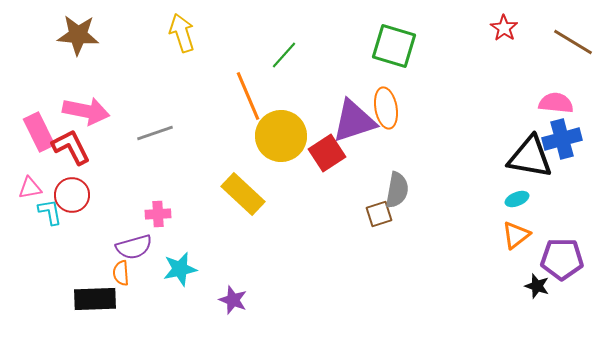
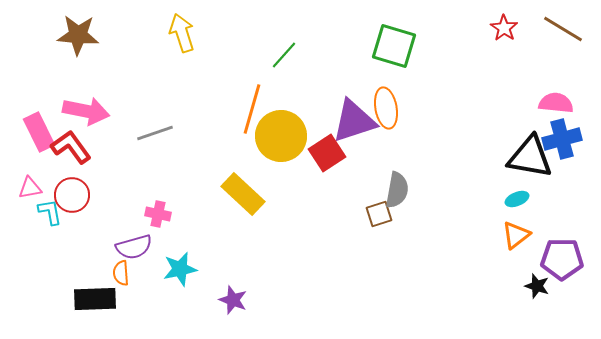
brown line: moved 10 px left, 13 px up
orange line: moved 4 px right, 13 px down; rotated 39 degrees clockwise
red L-shape: rotated 9 degrees counterclockwise
pink cross: rotated 15 degrees clockwise
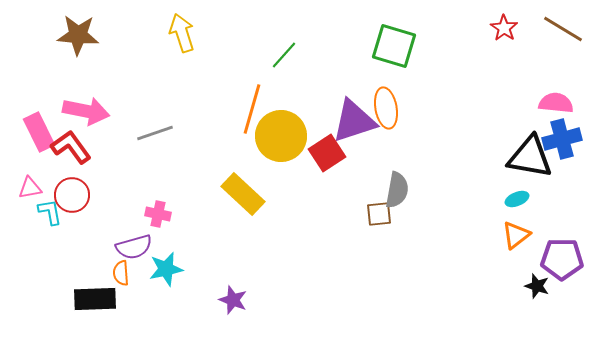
brown square: rotated 12 degrees clockwise
cyan star: moved 14 px left
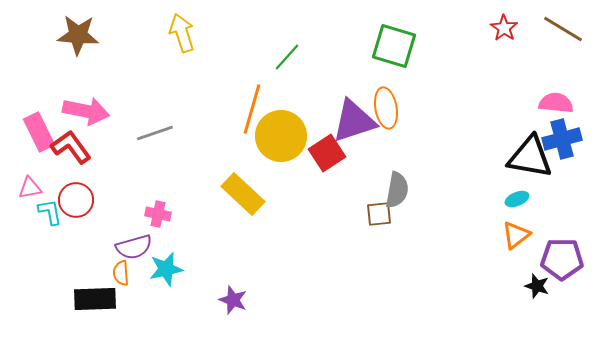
green line: moved 3 px right, 2 px down
red circle: moved 4 px right, 5 px down
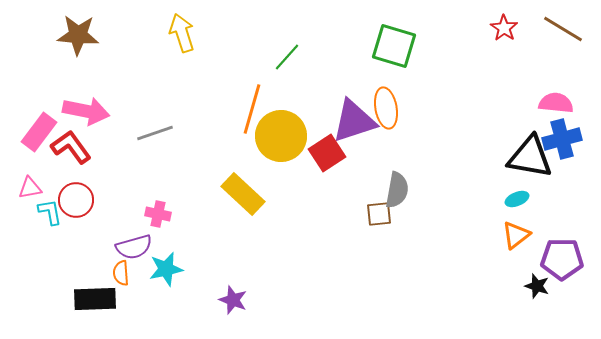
pink rectangle: rotated 63 degrees clockwise
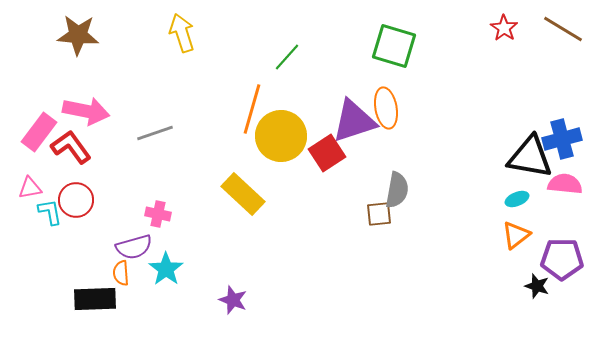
pink semicircle: moved 9 px right, 81 px down
cyan star: rotated 24 degrees counterclockwise
